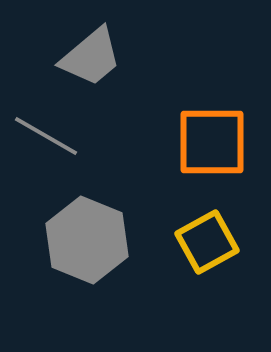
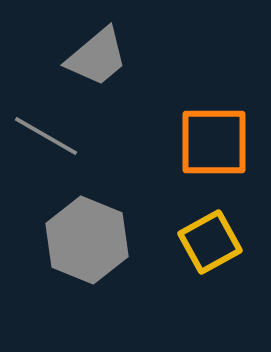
gray trapezoid: moved 6 px right
orange square: moved 2 px right
yellow square: moved 3 px right
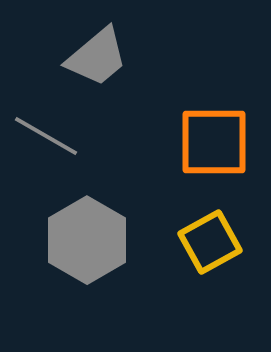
gray hexagon: rotated 8 degrees clockwise
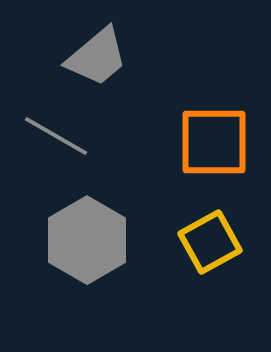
gray line: moved 10 px right
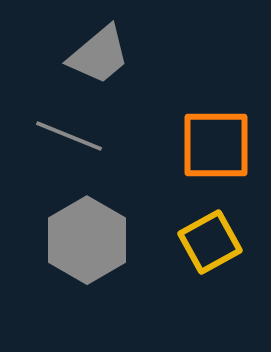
gray trapezoid: moved 2 px right, 2 px up
gray line: moved 13 px right; rotated 8 degrees counterclockwise
orange square: moved 2 px right, 3 px down
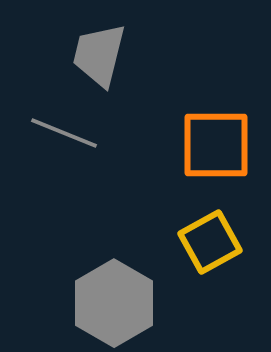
gray trapezoid: rotated 144 degrees clockwise
gray line: moved 5 px left, 3 px up
gray hexagon: moved 27 px right, 63 px down
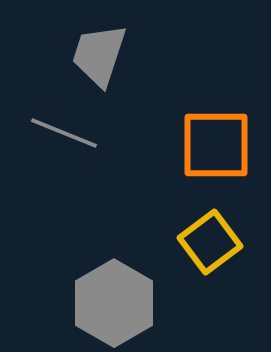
gray trapezoid: rotated 4 degrees clockwise
yellow square: rotated 8 degrees counterclockwise
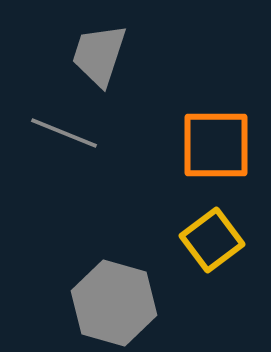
yellow square: moved 2 px right, 2 px up
gray hexagon: rotated 14 degrees counterclockwise
